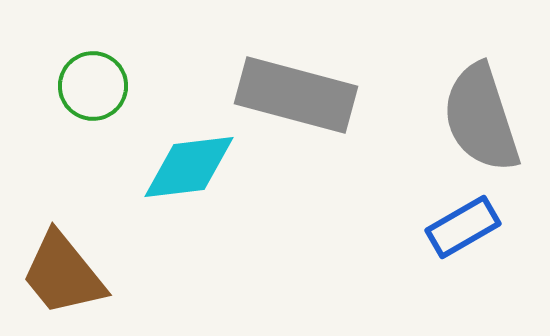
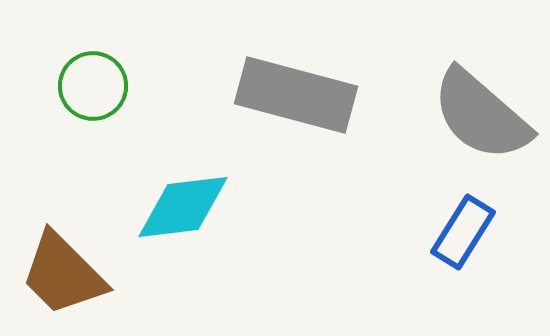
gray semicircle: moved 3 px up; rotated 31 degrees counterclockwise
cyan diamond: moved 6 px left, 40 px down
blue rectangle: moved 5 px down; rotated 28 degrees counterclockwise
brown trapezoid: rotated 6 degrees counterclockwise
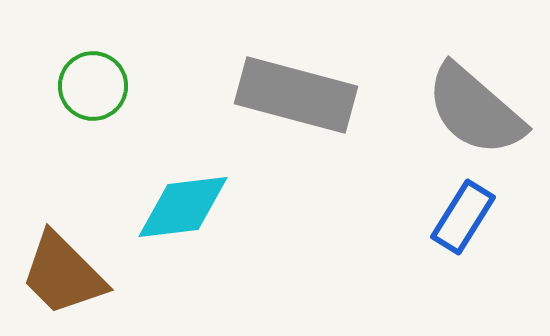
gray semicircle: moved 6 px left, 5 px up
blue rectangle: moved 15 px up
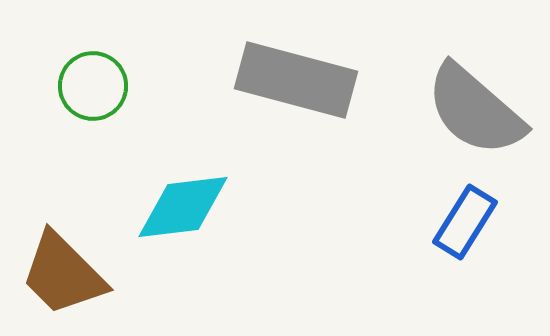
gray rectangle: moved 15 px up
blue rectangle: moved 2 px right, 5 px down
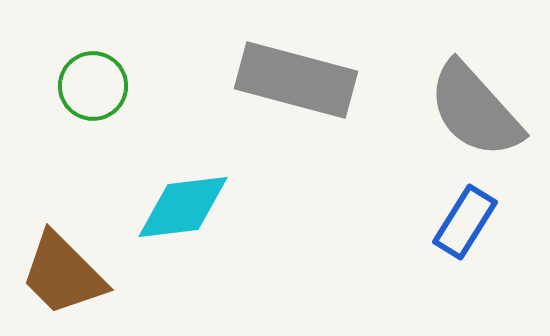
gray semicircle: rotated 7 degrees clockwise
